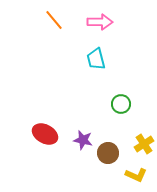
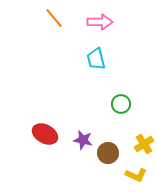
orange line: moved 2 px up
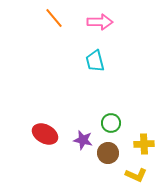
cyan trapezoid: moved 1 px left, 2 px down
green circle: moved 10 px left, 19 px down
yellow cross: rotated 30 degrees clockwise
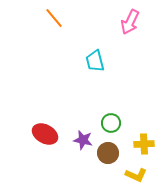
pink arrow: moved 30 px right; rotated 115 degrees clockwise
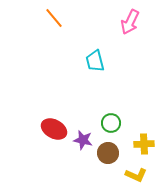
red ellipse: moved 9 px right, 5 px up
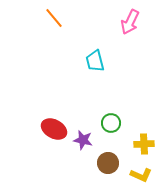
brown circle: moved 10 px down
yellow L-shape: moved 5 px right
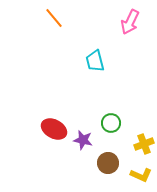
yellow cross: rotated 18 degrees counterclockwise
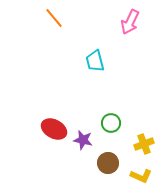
yellow L-shape: moved 1 px down
